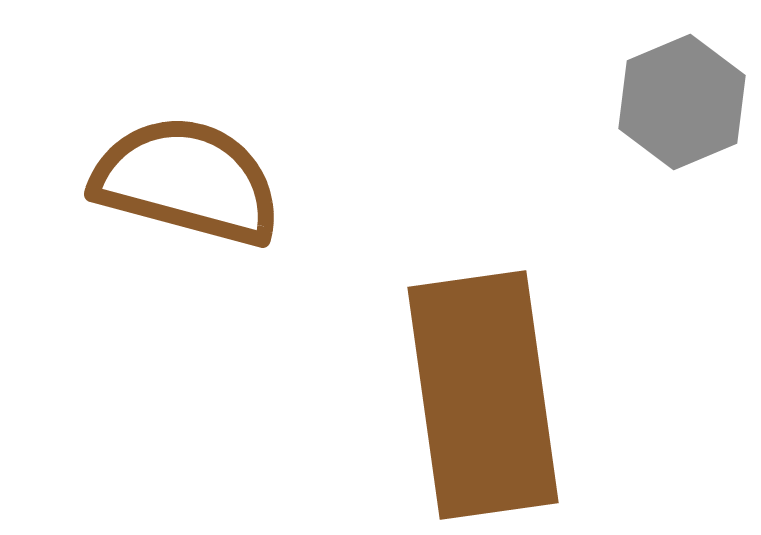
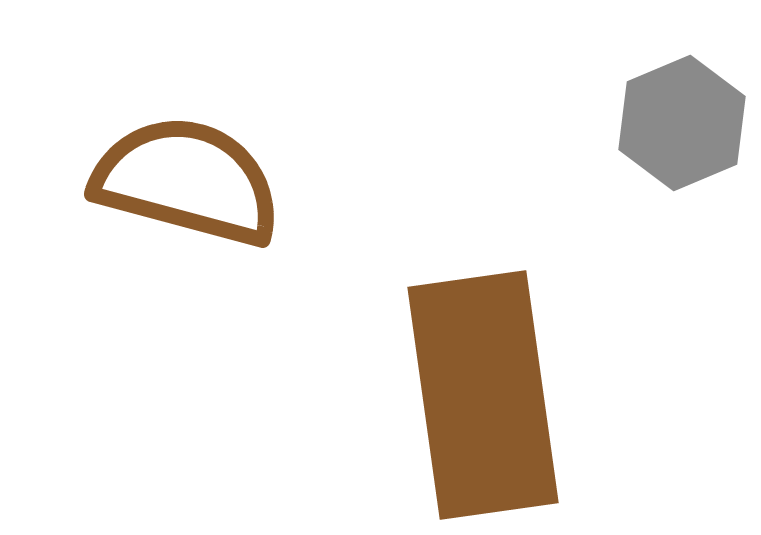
gray hexagon: moved 21 px down
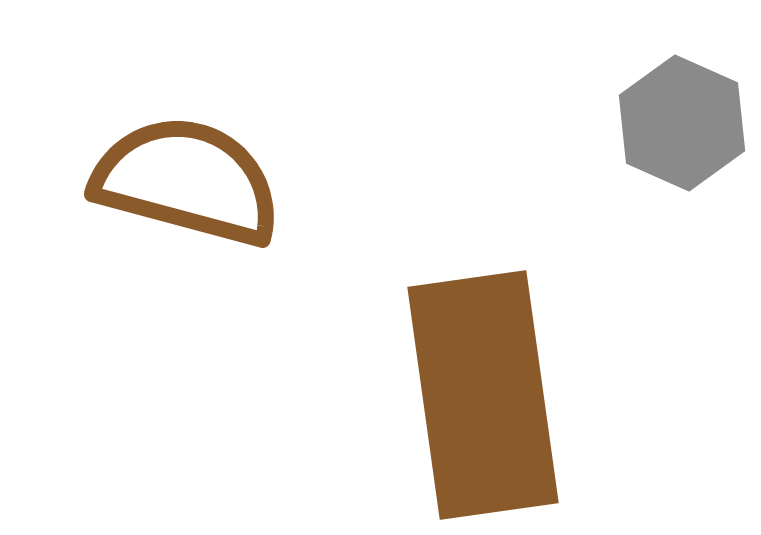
gray hexagon: rotated 13 degrees counterclockwise
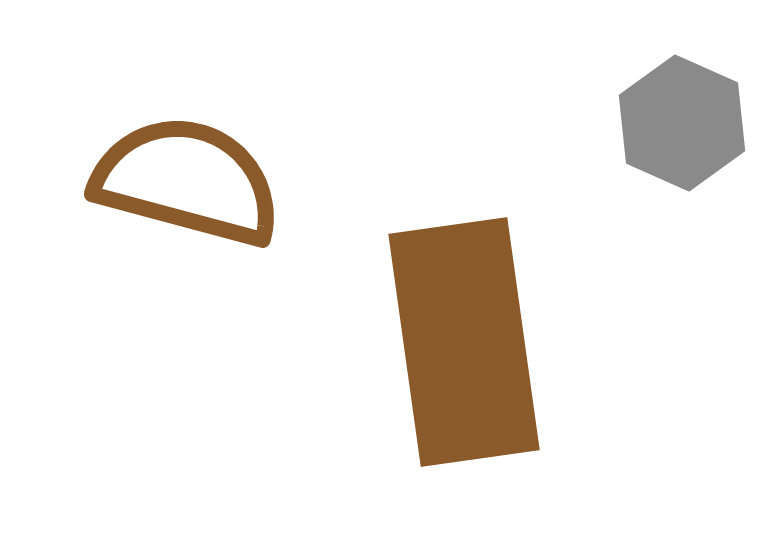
brown rectangle: moved 19 px left, 53 px up
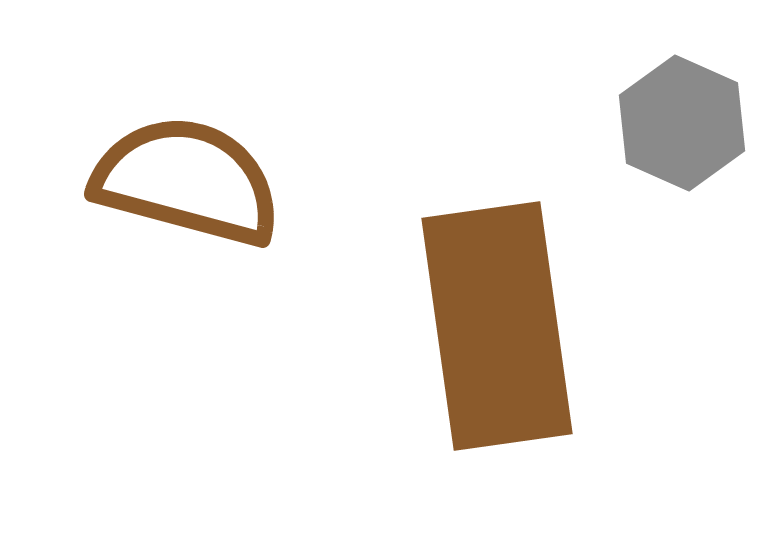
brown rectangle: moved 33 px right, 16 px up
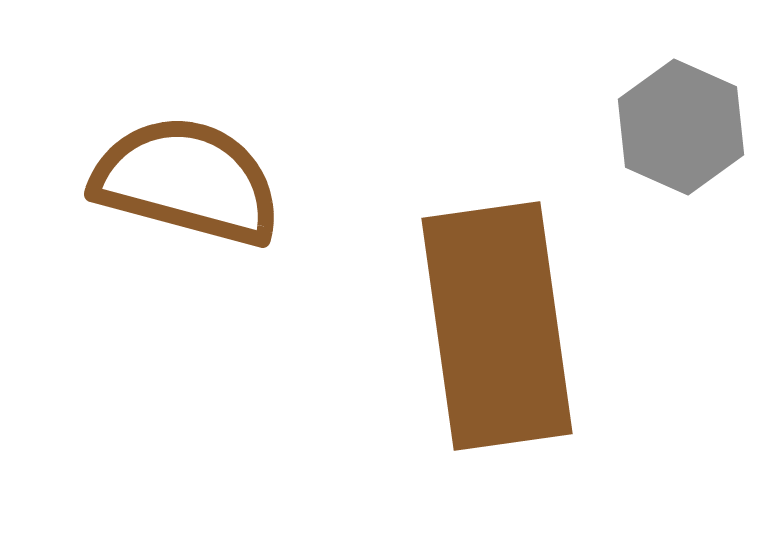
gray hexagon: moved 1 px left, 4 px down
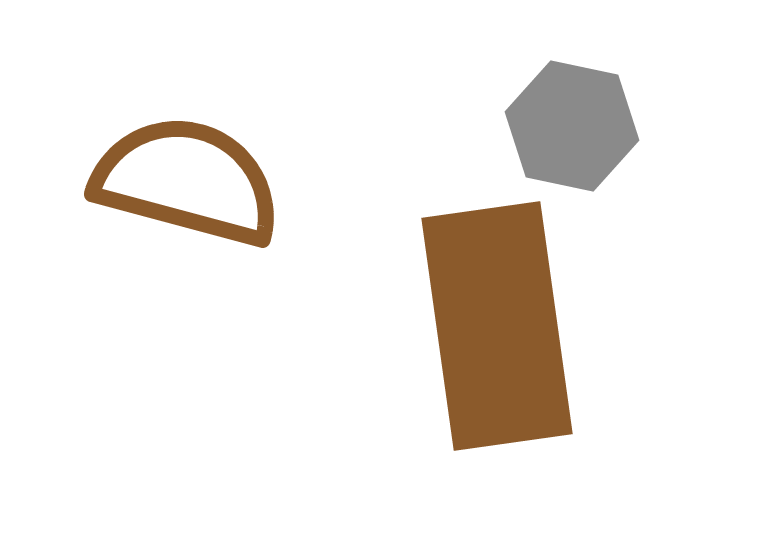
gray hexagon: moved 109 px left, 1 px up; rotated 12 degrees counterclockwise
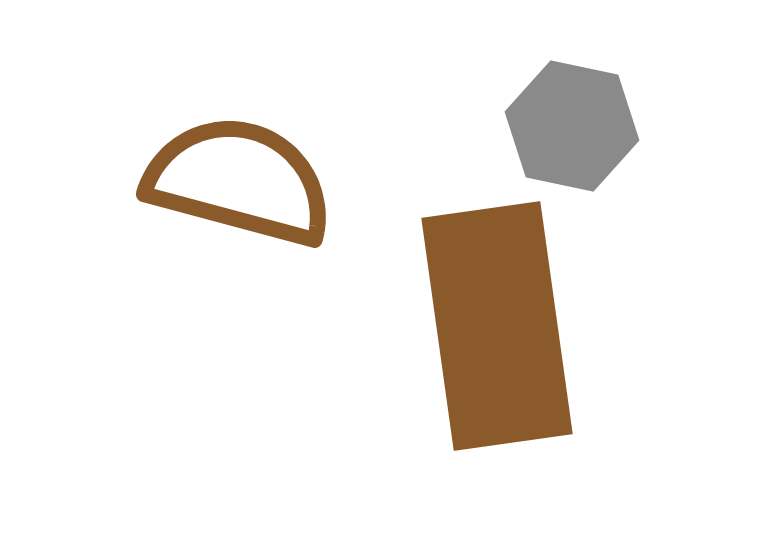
brown semicircle: moved 52 px right
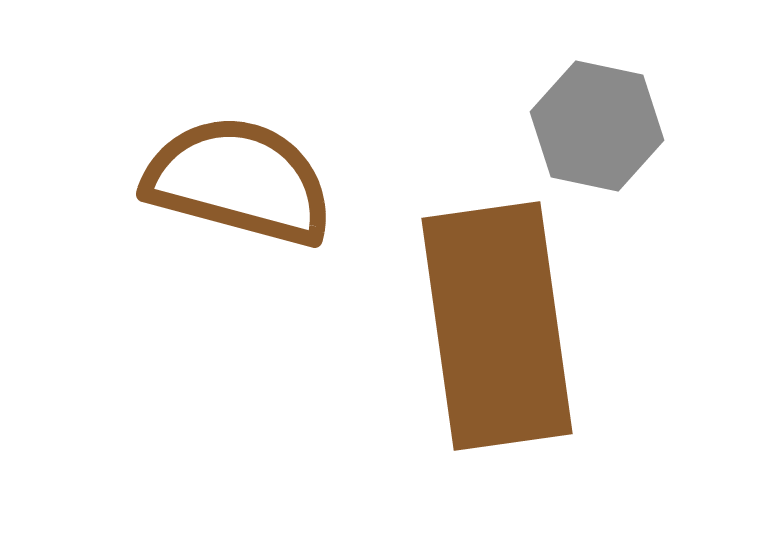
gray hexagon: moved 25 px right
